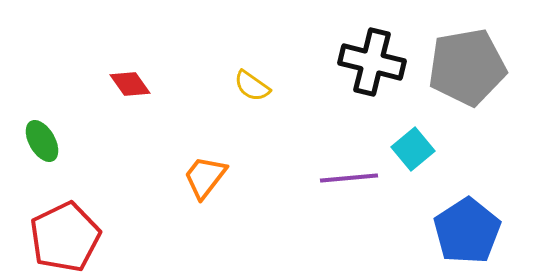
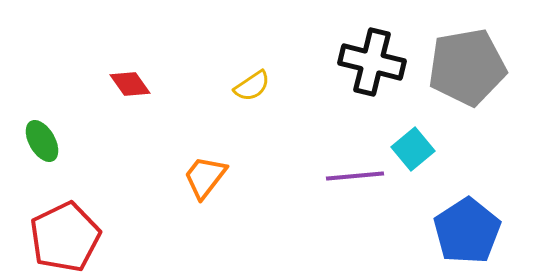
yellow semicircle: rotated 69 degrees counterclockwise
purple line: moved 6 px right, 2 px up
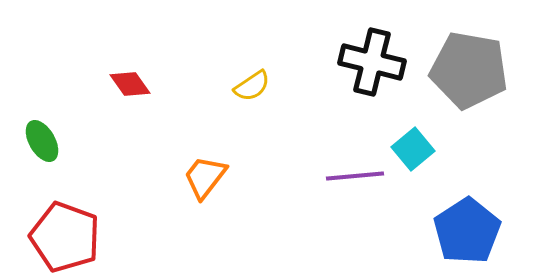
gray pentagon: moved 2 px right, 3 px down; rotated 20 degrees clockwise
red pentagon: rotated 26 degrees counterclockwise
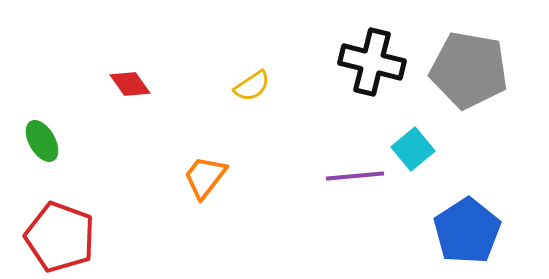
red pentagon: moved 5 px left
